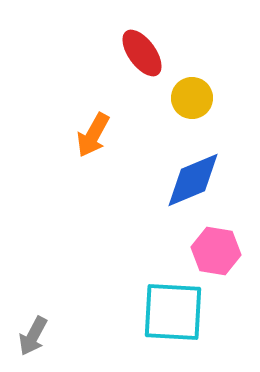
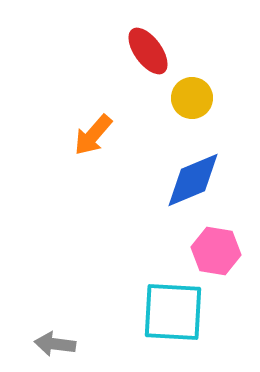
red ellipse: moved 6 px right, 2 px up
orange arrow: rotated 12 degrees clockwise
gray arrow: moved 22 px right, 8 px down; rotated 69 degrees clockwise
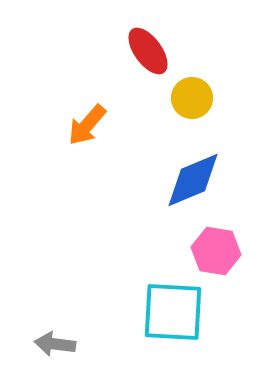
orange arrow: moved 6 px left, 10 px up
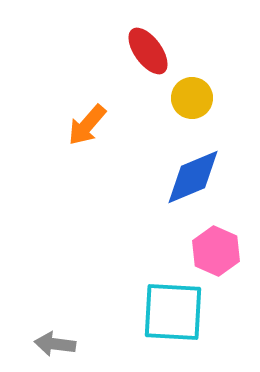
blue diamond: moved 3 px up
pink hexagon: rotated 15 degrees clockwise
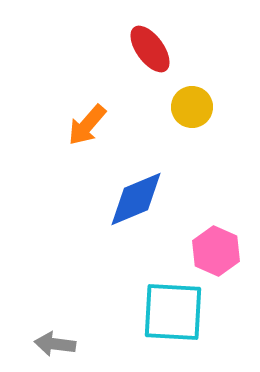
red ellipse: moved 2 px right, 2 px up
yellow circle: moved 9 px down
blue diamond: moved 57 px left, 22 px down
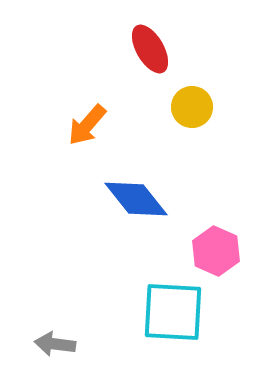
red ellipse: rotated 6 degrees clockwise
blue diamond: rotated 74 degrees clockwise
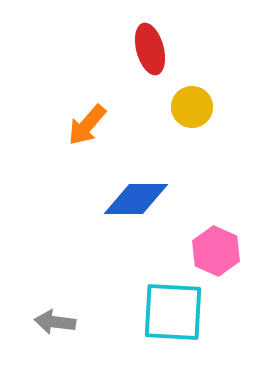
red ellipse: rotated 15 degrees clockwise
blue diamond: rotated 52 degrees counterclockwise
gray arrow: moved 22 px up
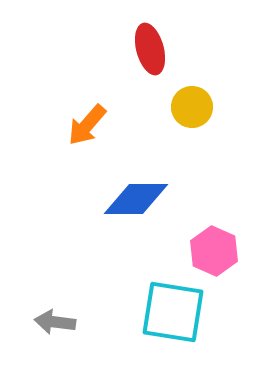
pink hexagon: moved 2 px left
cyan square: rotated 6 degrees clockwise
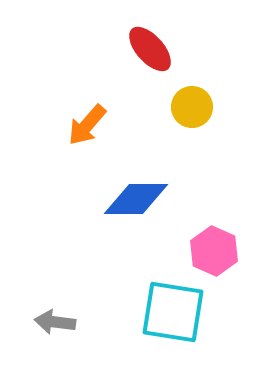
red ellipse: rotated 27 degrees counterclockwise
